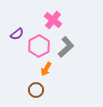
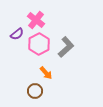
pink cross: moved 17 px left
pink hexagon: moved 2 px up
orange arrow: moved 4 px down; rotated 72 degrees counterclockwise
brown circle: moved 1 px left, 1 px down
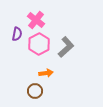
purple semicircle: rotated 40 degrees counterclockwise
orange arrow: rotated 56 degrees counterclockwise
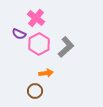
pink cross: moved 2 px up
purple semicircle: moved 2 px right; rotated 104 degrees clockwise
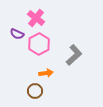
purple semicircle: moved 2 px left
gray L-shape: moved 8 px right, 8 px down
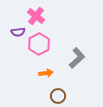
pink cross: moved 2 px up
purple semicircle: moved 1 px right, 2 px up; rotated 32 degrees counterclockwise
gray L-shape: moved 3 px right, 3 px down
brown circle: moved 23 px right, 5 px down
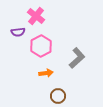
pink hexagon: moved 2 px right, 2 px down
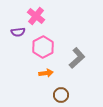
pink hexagon: moved 2 px right, 1 px down
brown circle: moved 3 px right, 1 px up
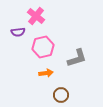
pink hexagon: rotated 15 degrees clockwise
gray L-shape: rotated 25 degrees clockwise
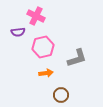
pink cross: rotated 12 degrees counterclockwise
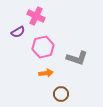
purple semicircle: rotated 24 degrees counterclockwise
gray L-shape: rotated 35 degrees clockwise
brown circle: moved 1 px up
